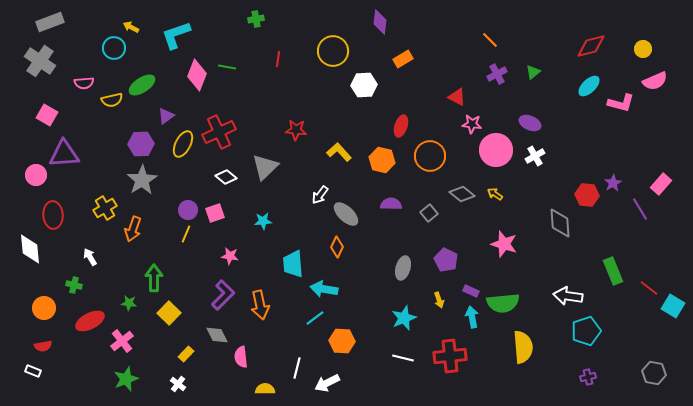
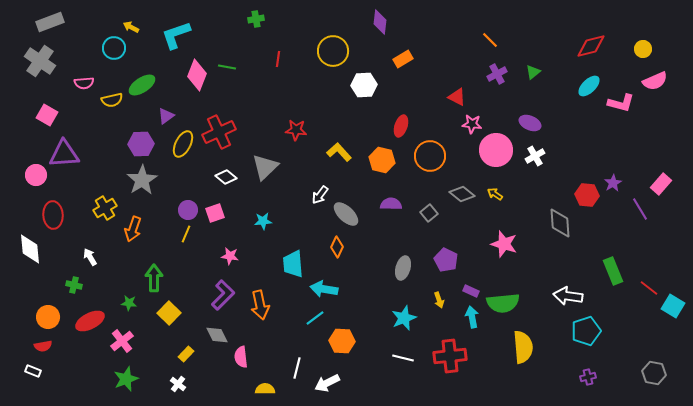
orange circle at (44, 308): moved 4 px right, 9 px down
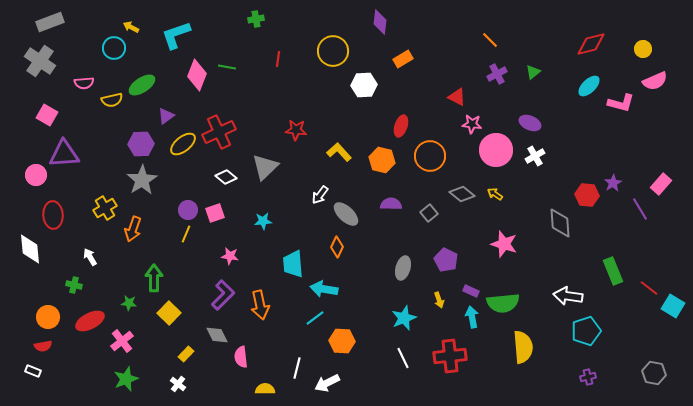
red diamond at (591, 46): moved 2 px up
yellow ellipse at (183, 144): rotated 24 degrees clockwise
white line at (403, 358): rotated 50 degrees clockwise
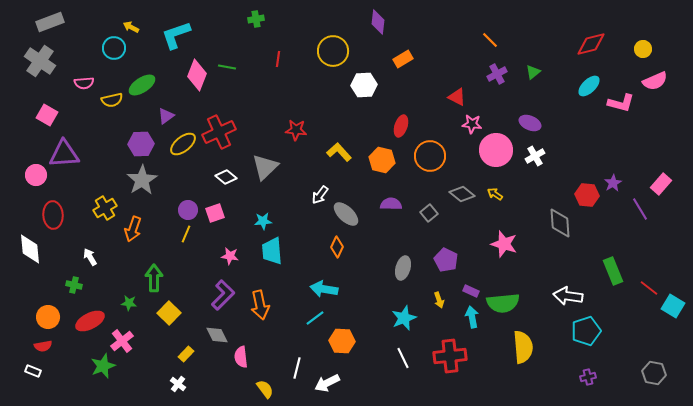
purple diamond at (380, 22): moved 2 px left
cyan trapezoid at (293, 264): moved 21 px left, 13 px up
green star at (126, 379): moved 23 px left, 13 px up
yellow semicircle at (265, 389): rotated 54 degrees clockwise
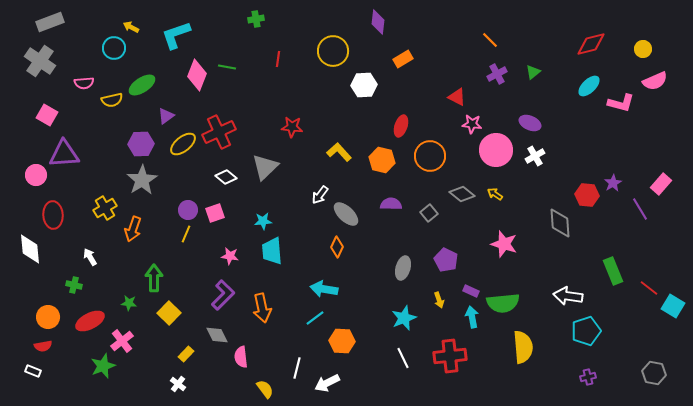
red star at (296, 130): moved 4 px left, 3 px up
orange arrow at (260, 305): moved 2 px right, 3 px down
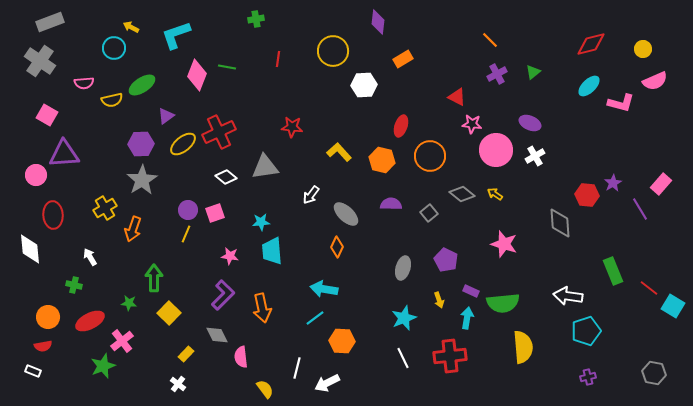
gray triangle at (265, 167): rotated 36 degrees clockwise
white arrow at (320, 195): moved 9 px left
cyan star at (263, 221): moved 2 px left, 1 px down
cyan arrow at (472, 317): moved 5 px left, 1 px down; rotated 20 degrees clockwise
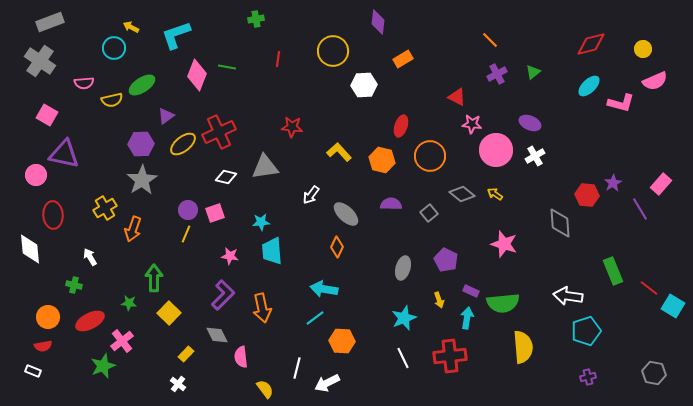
purple triangle at (64, 154): rotated 16 degrees clockwise
white diamond at (226, 177): rotated 25 degrees counterclockwise
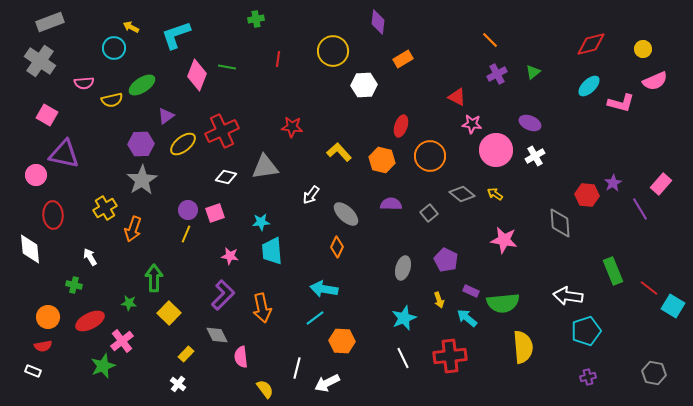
red cross at (219, 132): moved 3 px right, 1 px up
pink star at (504, 244): moved 4 px up; rotated 8 degrees counterclockwise
cyan arrow at (467, 318): rotated 60 degrees counterclockwise
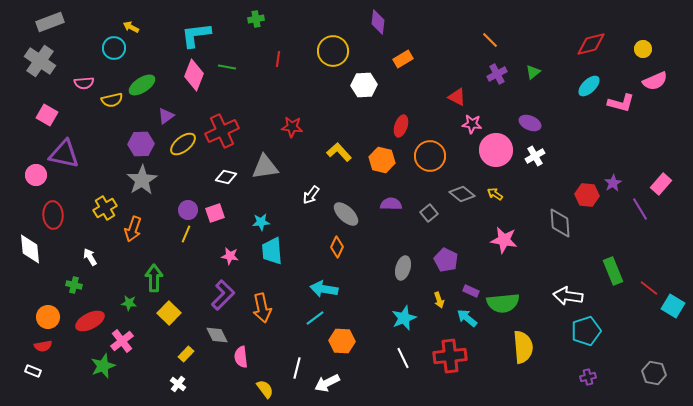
cyan L-shape at (176, 35): moved 20 px right; rotated 12 degrees clockwise
pink diamond at (197, 75): moved 3 px left
